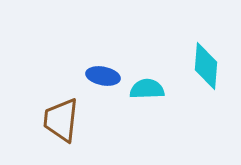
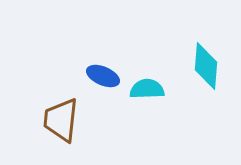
blue ellipse: rotated 12 degrees clockwise
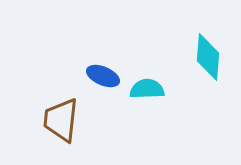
cyan diamond: moved 2 px right, 9 px up
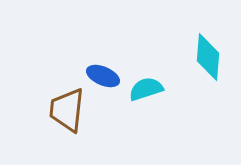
cyan semicircle: moved 1 px left; rotated 16 degrees counterclockwise
brown trapezoid: moved 6 px right, 10 px up
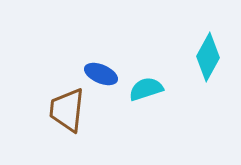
cyan diamond: rotated 24 degrees clockwise
blue ellipse: moved 2 px left, 2 px up
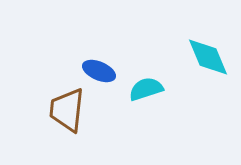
cyan diamond: rotated 51 degrees counterclockwise
blue ellipse: moved 2 px left, 3 px up
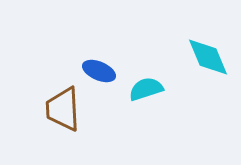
brown trapezoid: moved 4 px left, 1 px up; rotated 9 degrees counterclockwise
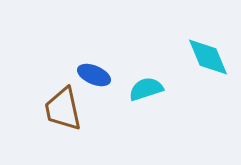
blue ellipse: moved 5 px left, 4 px down
brown trapezoid: rotated 9 degrees counterclockwise
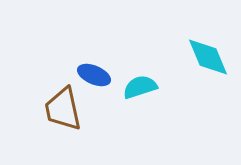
cyan semicircle: moved 6 px left, 2 px up
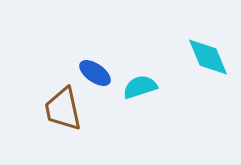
blue ellipse: moved 1 px right, 2 px up; rotated 12 degrees clockwise
